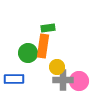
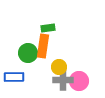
yellow circle: moved 2 px right
blue rectangle: moved 2 px up
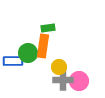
blue rectangle: moved 1 px left, 16 px up
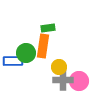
green circle: moved 2 px left
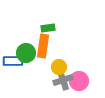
gray cross: rotated 18 degrees counterclockwise
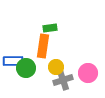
green rectangle: moved 2 px right
green circle: moved 15 px down
yellow circle: moved 3 px left
pink circle: moved 9 px right, 8 px up
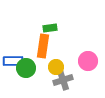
pink circle: moved 12 px up
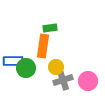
pink circle: moved 20 px down
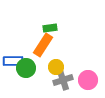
orange rectangle: moved 1 px up; rotated 25 degrees clockwise
pink circle: moved 1 px up
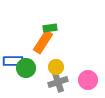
orange rectangle: moved 3 px up
gray cross: moved 5 px left, 2 px down
